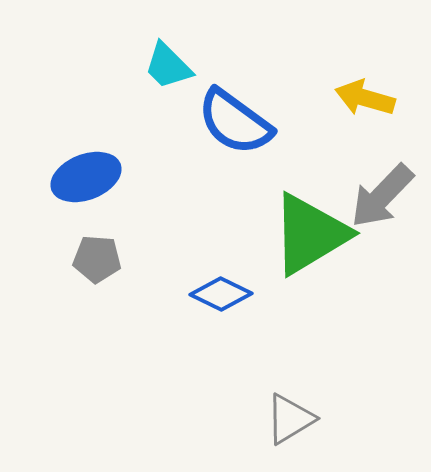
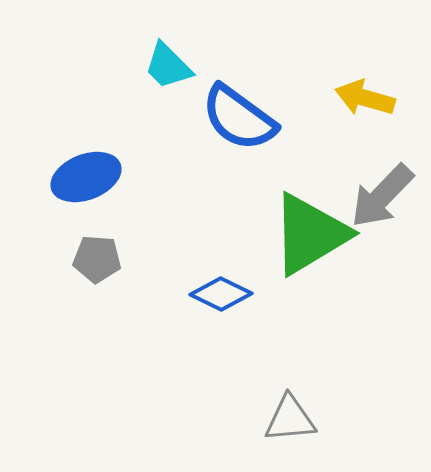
blue semicircle: moved 4 px right, 4 px up
gray triangle: rotated 26 degrees clockwise
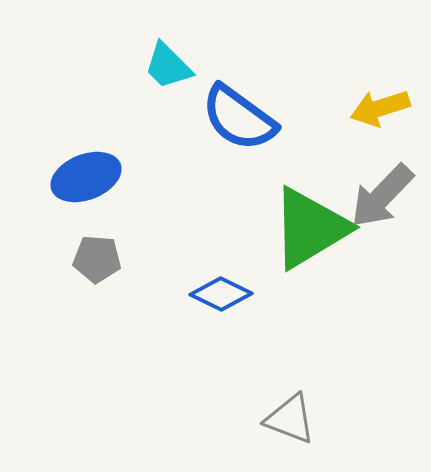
yellow arrow: moved 15 px right, 10 px down; rotated 34 degrees counterclockwise
green triangle: moved 6 px up
gray triangle: rotated 26 degrees clockwise
